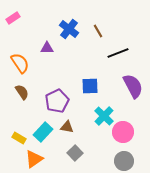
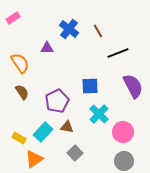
cyan cross: moved 5 px left, 2 px up
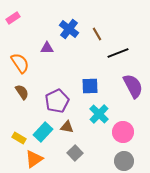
brown line: moved 1 px left, 3 px down
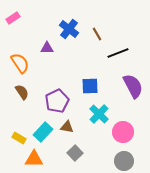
orange triangle: rotated 36 degrees clockwise
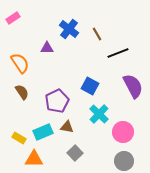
blue square: rotated 30 degrees clockwise
cyan rectangle: rotated 24 degrees clockwise
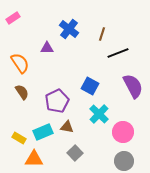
brown line: moved 5 px right; rotated 48 degrees clockwise
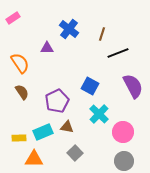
yellow rectangle: rotated 32 degrees counterclockwise
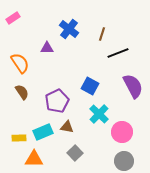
pink circle: moved 1 px left
